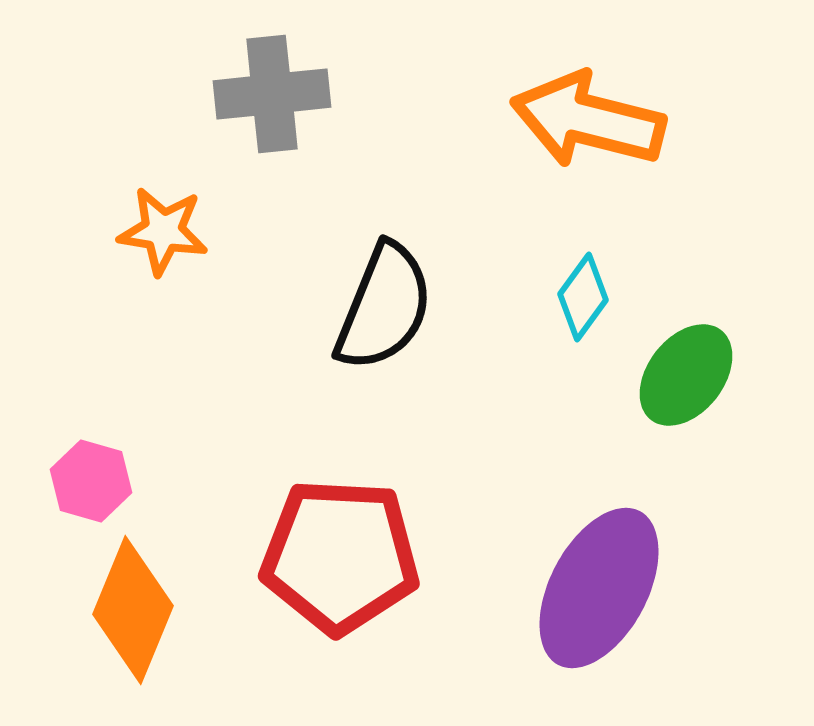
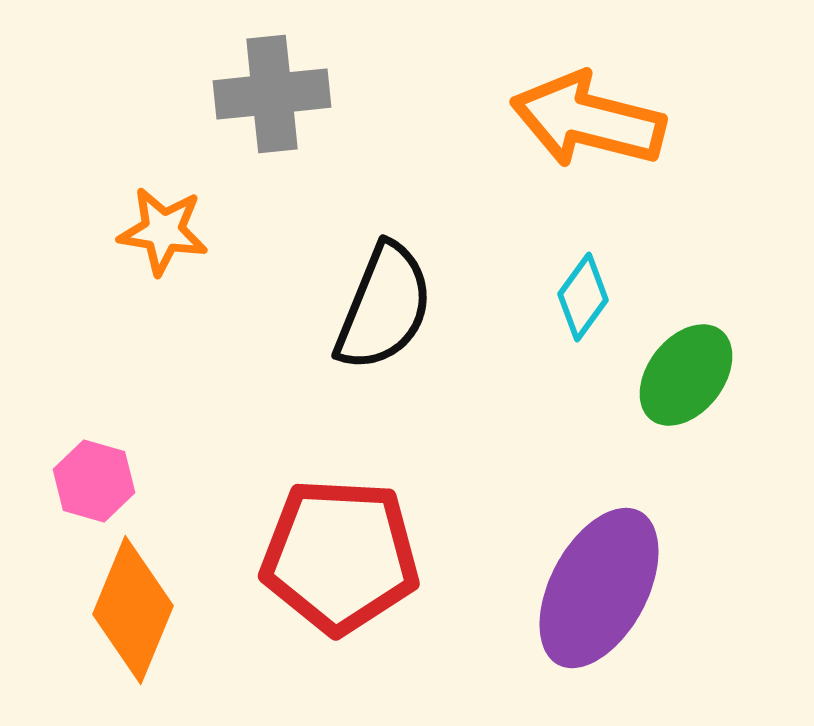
pink hexagon: moved 3 px right
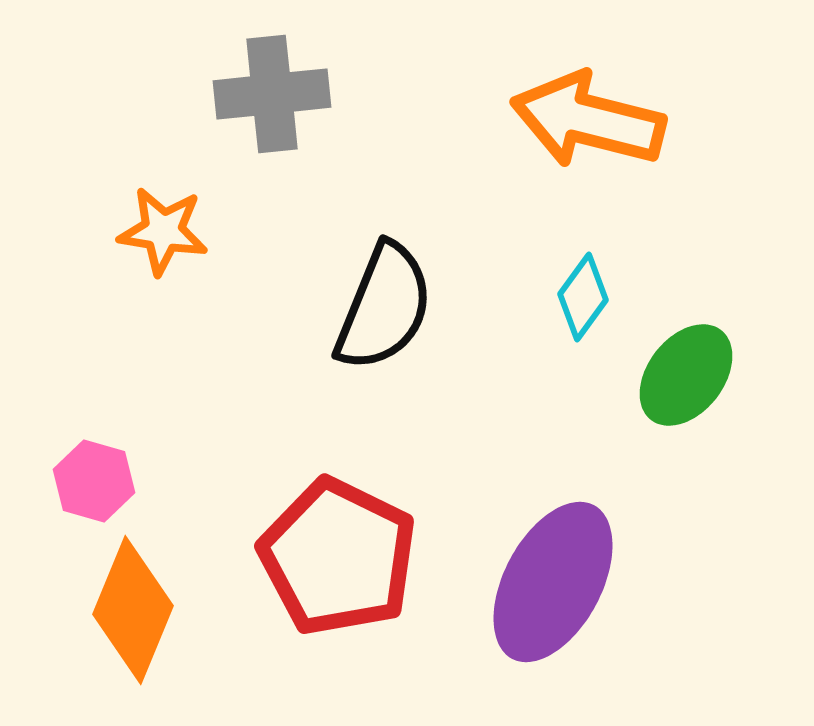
red pentagon: moved 2 px left, 1 px down; rotated 23 degrees clockwise
purple ellipse: moved 46 px left, 6 px up
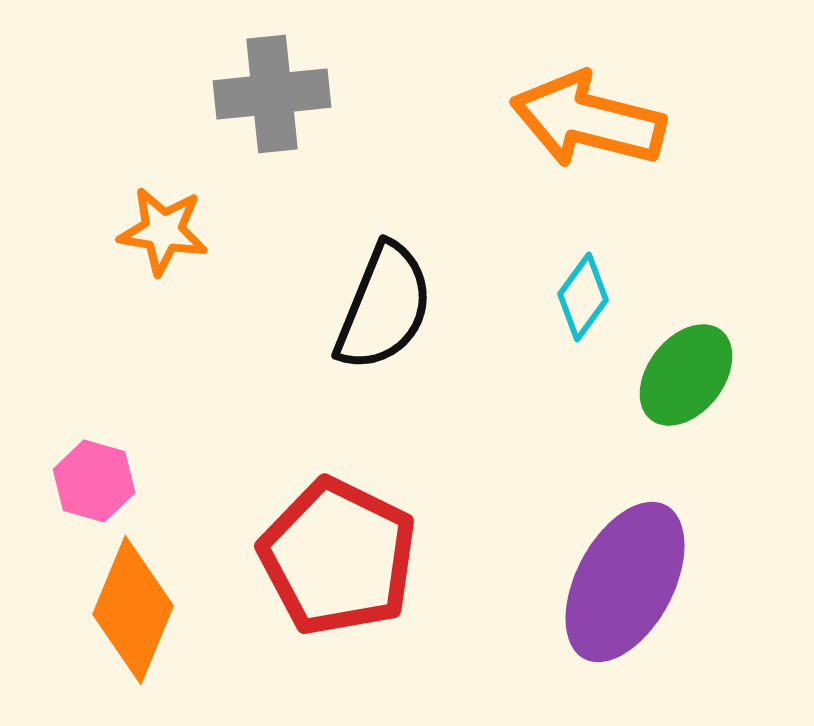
purple ellipse: moved 72 px right
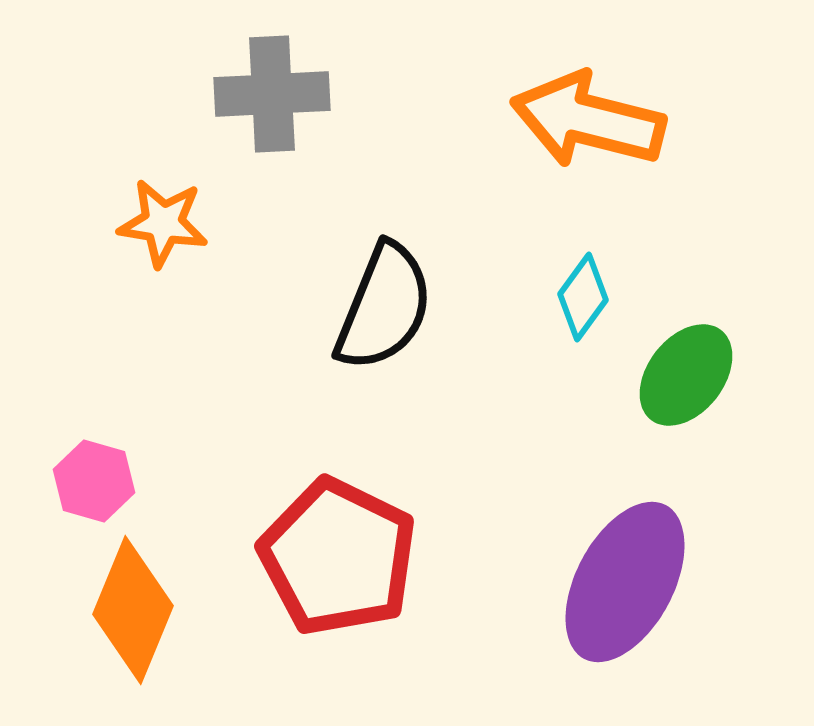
gray cross: rotated 3 degrees clockwise
orange star: moved 8 px up
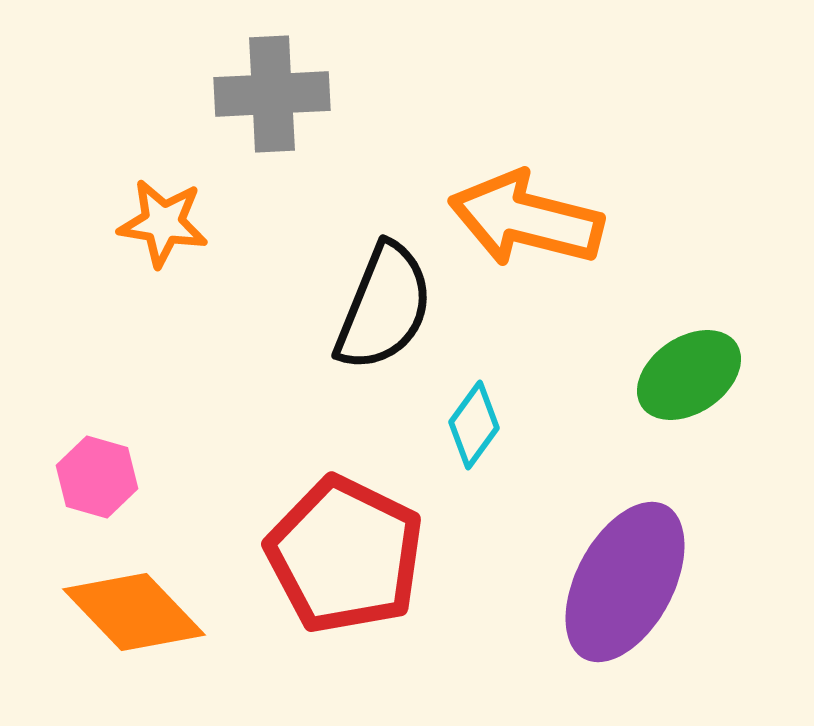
orange arrow: moved 62 px left, 99 px down
cyan diamond: moved 109 px left, 128 px down
green ellipse: moved 3 px right; rotated 18 degrees clockwise
pink hexagon: moved 3 px right, 4 px up
red pentagon: moved 7 px right, 2 px up
orange diamond: moved 1 px right, 2 px down; rotated 66 degrees counterclockwise
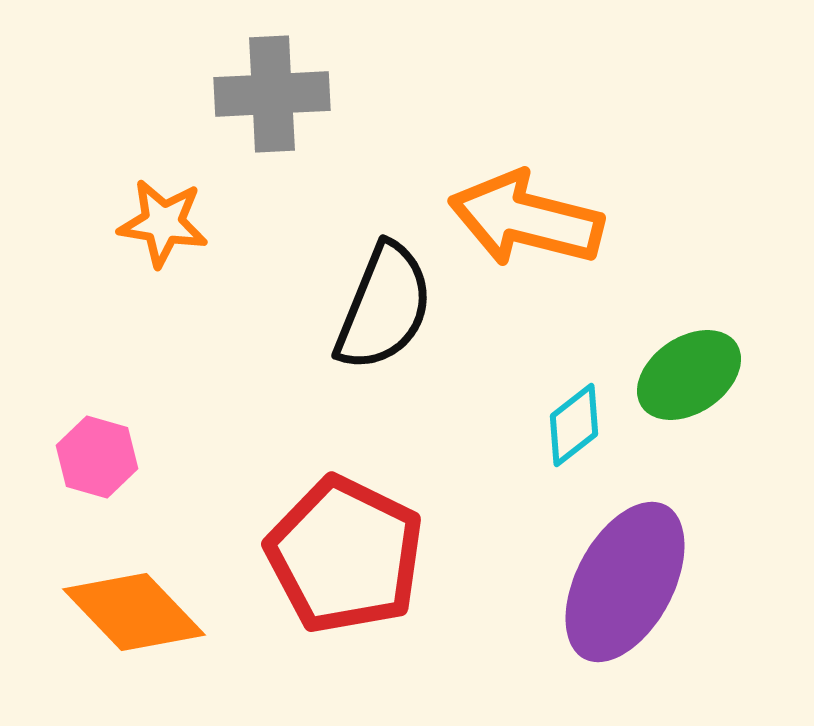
cyan diamond: moved 100 px right; rotated 16 degrees clockwise
pink hexagon: moved 20 px up
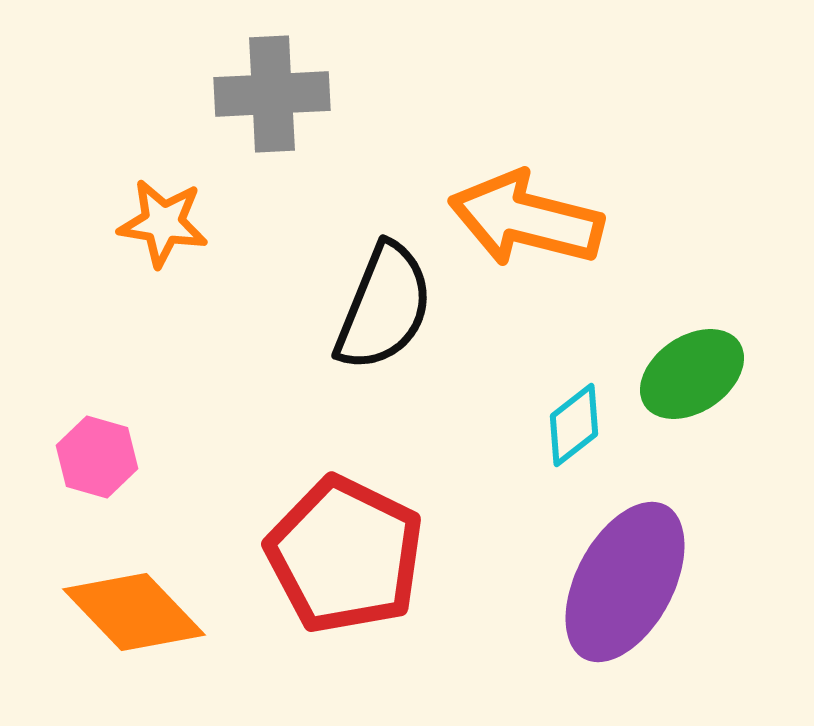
green ellipse: moved 3 px right, 1 px up
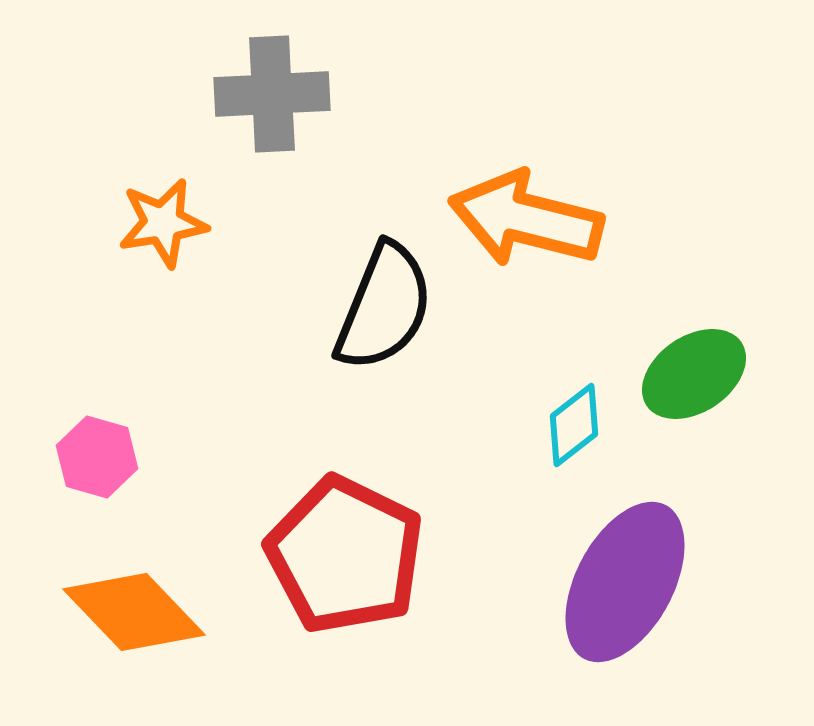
orange star: rotated 18 degrees counterclockwise
green ellipse: moved 2 px right
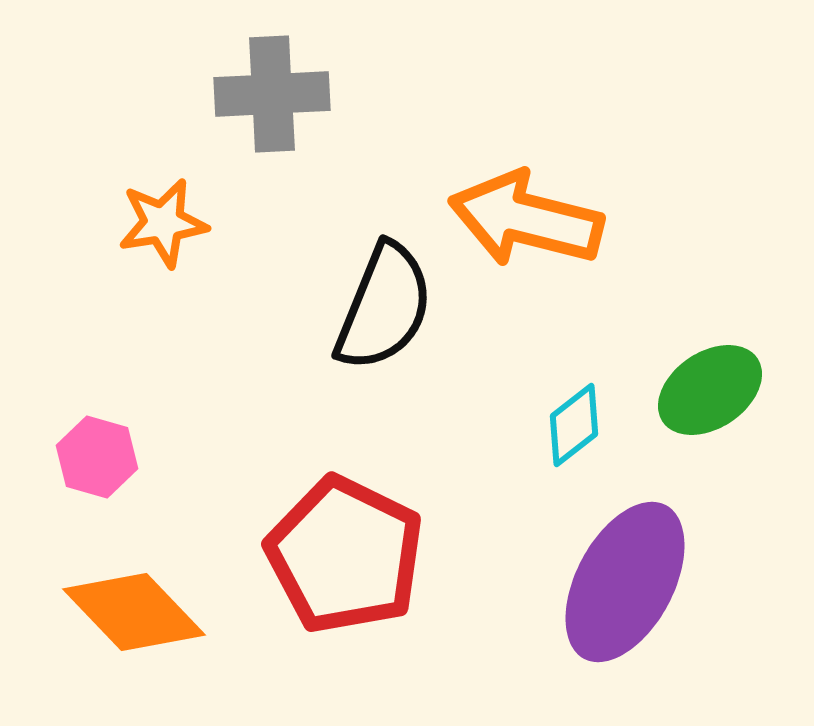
green ellipse: moved 16 px right, 16 px down
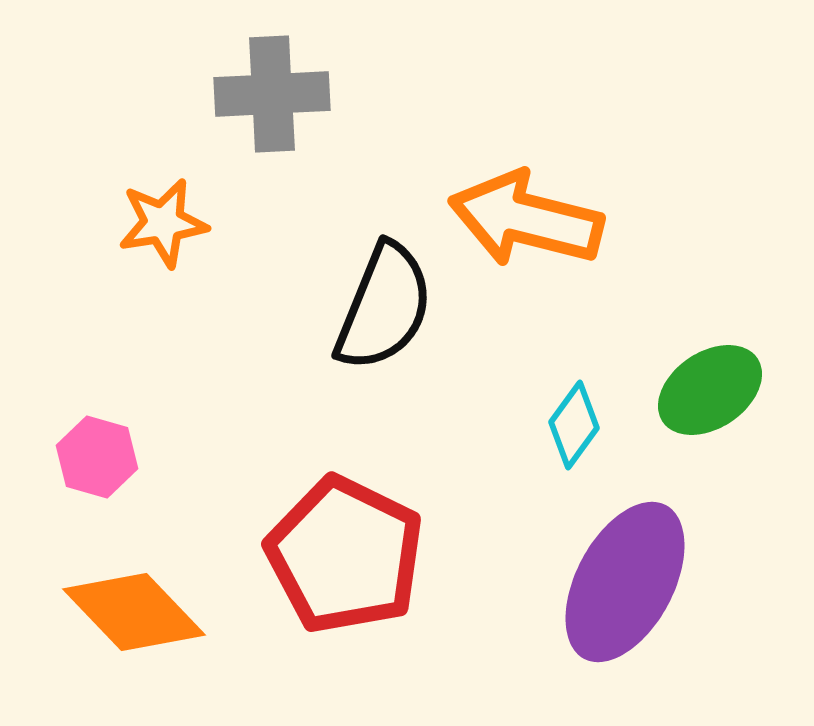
cyan diamond: rotated 16 degrees counterclockwise
